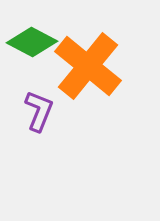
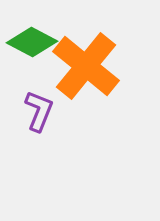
orange cross: moved 2 px left
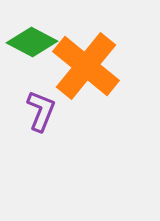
purple L-shape: moved 2 px right
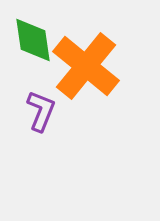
green diamond: moved 1 px right, 2 px up; rotated 54 degrees clockwise
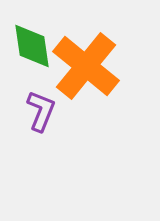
green diamond: moved 1 px left, 6 px down
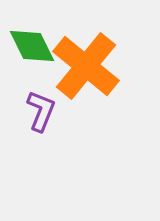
green diamond: rotated 18 degrees counterclockwise
